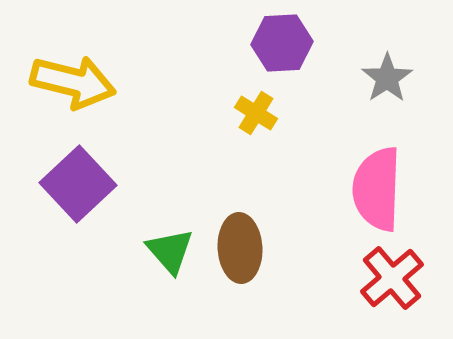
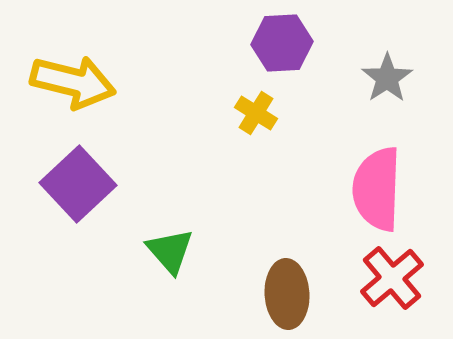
brown ellipse: moved 47 px right, 46 px down
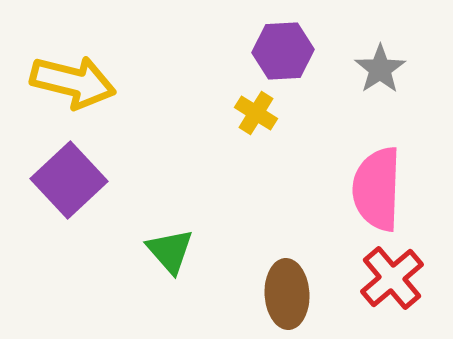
purple hexagon: moved 1 px right, 8 px down
gray star: moved 7 px left, 9 px up
purple square: moved 9 px left, 4 px up
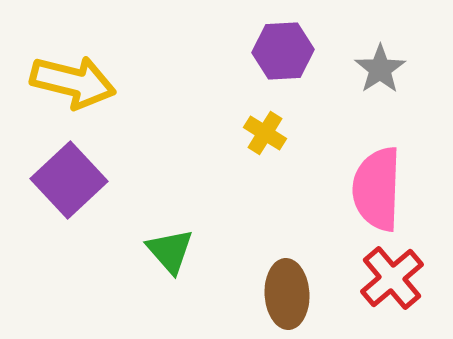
yellow cross: moved 9 px right, 20 px down
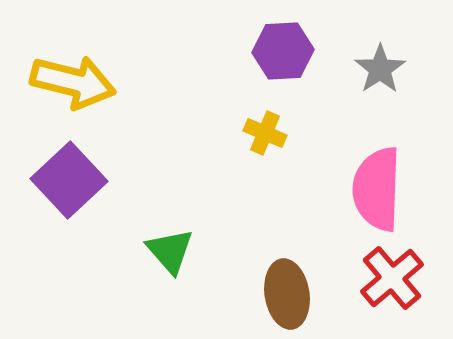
yellow cross: rotated 9 degrees counterclockwise
brown ellipse: rotated 6 degrees counterclockwise
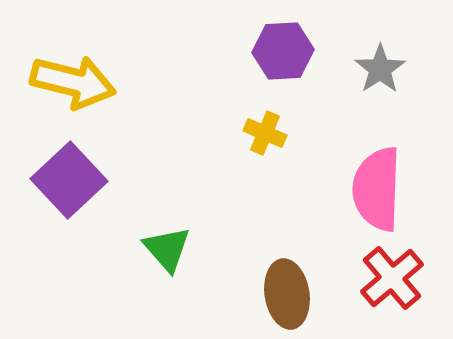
green triangle: moved 3 px left, 2 px up
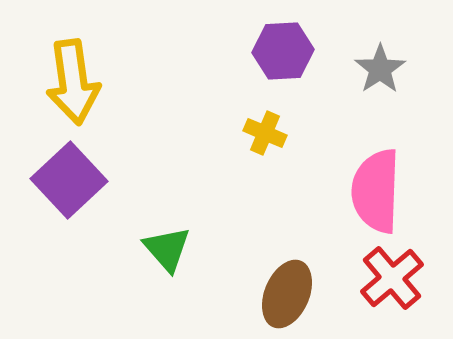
yellow arrow: rotated 68 degrees clockwise
pink semicircle: moved 1 px left, 2 px down
brown ellipse: rotated 32 degrees clockwise
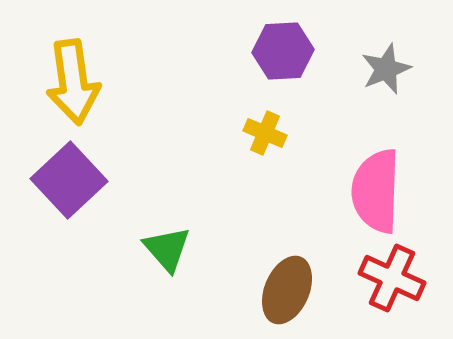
gray star: moved 6 px right; rotated 12 degrees clockwise
red cross: rotated 26 degrees counterclockwise
brown ellipse: moved 4 px up
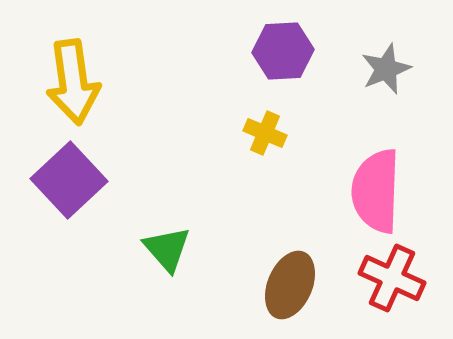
brown ellipse: moved 3 px right, 5 px up
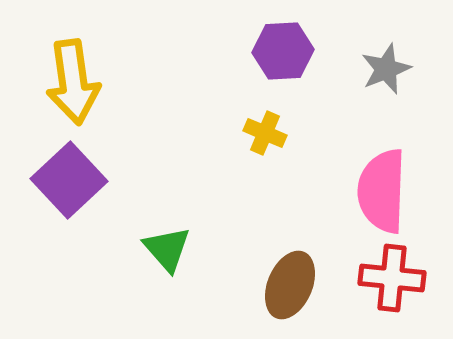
pink semicircle: moved 6 px right
red cross: rotated 18 degrees counterclockwise
